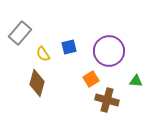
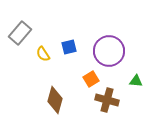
brown diamond: moved 18 px right, 17 px down
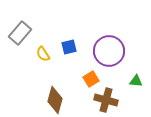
brown cross: moved 1 px left
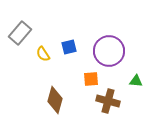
orange square: rotated 28 degrees clockwise
brown cross: moved 2 px right, 1 px down
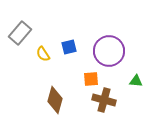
brown cross: moved 4 px left, 1 px up
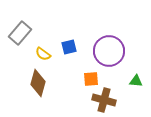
yellow semicircle: rotated 21 degrees counterclockwise
brown diamond: moved 17 px left, 17 px up
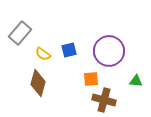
blue square: moved 3 px down
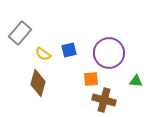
purple circle: moved 2 px down
